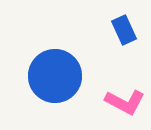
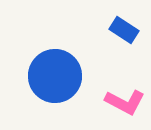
blue rectangle: rotated 32 degrees counterclockwise
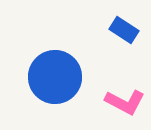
blue circle: moved 1 px down
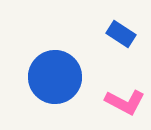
blue rectangle: moved 3 px left, 4 px down
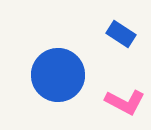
blue circle: moved 3 px right, 2 px up
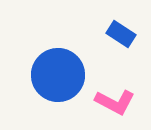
pink L-shape: moved 10 px left
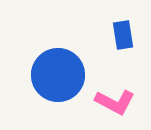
blue rectangle: moved 2 px right, 1 px down; rotated 48 degrees clockwise
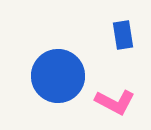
blue circle: moved 1 px down
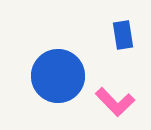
pink L-shape: rotated 18 degrees clockwise
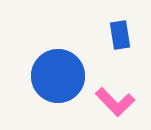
blue rectangle: moved 3 px left
